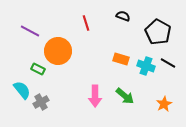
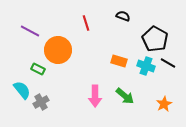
black pentagon: moved 3 px left, 7 px down
orange circle: moved 1 px up
orange rectangle: moved 2 px left, 2 px down
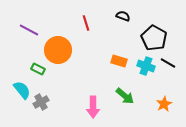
purple line: moved 1 px left, 1 px up
black pentagon: moved 1 px left, 1 px up
pink arrow: moved 2 px left, 11 px down
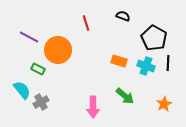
purple line: moved 7 px down
black line: rotated 63 degrees clockwise
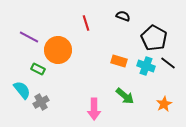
black line: rotated 56 degrees counterclockwise
pink arrow: moved 1 px right, 2 px down
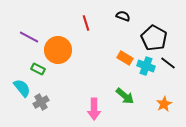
orange rectangle: moved 6 px right, 3 px up; rotated 14 degrees clockwise
cyan semicircle: moved 2 px up
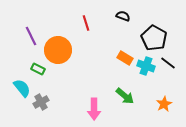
purple line: moved 2 px right, 1 px up; rotated 36 degrees clockwise
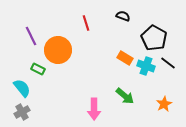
gray cross: moved 19 px left, 10 px down
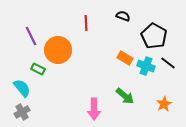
red line: rotated 14 degrees clockwise
black pentagon: moved 2 px up
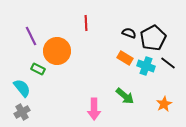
black semicircle: moved 6 px right, 17 px down
black pentagon: moved 1 px left, 2 px down; rotated 15 degrees clockwise
orange circle: moved 1 px left, 1 px down
